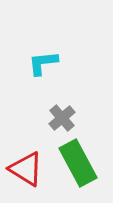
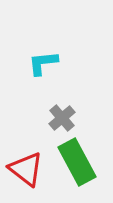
green rectangle: moved 1 px left, 1 px up
red triangle: rotated 6 degrees clockwise
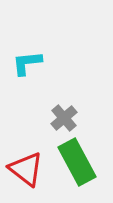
cyan L-shape: moved 16 px left
gray cross: moved 2 px right
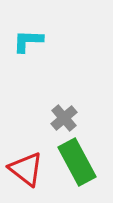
cyan L-shape: moved 1 px right, 22 px up; rotated 8 degrees clockwise
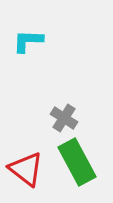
gray cross: rotated 16 degrees counterclockwise
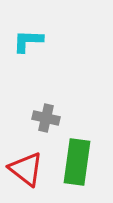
gray cross: moved 18 px left; rotated 20 degrees counterclockwise
green rectangle: rotated 36 degrees clockwise
